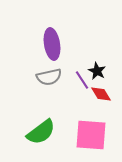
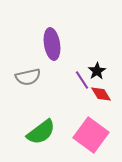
black star: rotated 12 degrees clockwise
gray semicircle: moved 21 px left
pink square: rotated 32 degrees clockwise
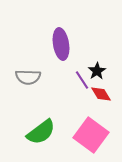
purple ellipse: moved 9 px right
gray semicircle: rotated 15 degrees clockwise
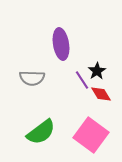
gray semicircle: moved 4 px right, 1 px down
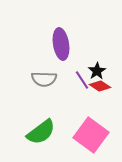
gray semicircle: moved 12 px right, 1 px down
red diamond: moved 1 px left, 8 px up; rotated 25 degrees counterclockwise
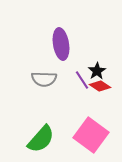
green semicircle: moved 7 px down; rotated 12 degrees counterclockwise
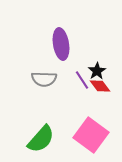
red diamond: rotated 20 degrees clockwise
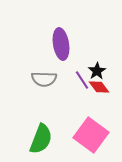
red diamond: moved 1 px left, 1 px down
green semicircle: rotated 20 degrees counterclockwise
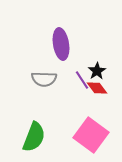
red diamond: moved 2 px left, 1 px down
green semicircle: moved 7 px left, 2 px up
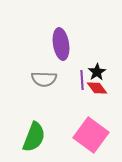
black star: moved 1 px down
purple line: rotated 30 degrees clockwise
